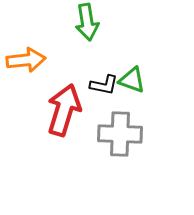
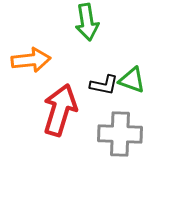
orange arrow: moved 5 px right
red arrow: moved 4 px left
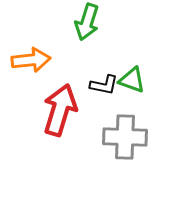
green arrow: rotated 27 degrees clockwise
gray cross: moved 5 px right, 3 px down
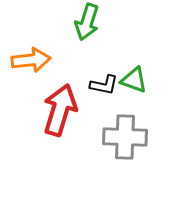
green triangle: moved 2 px right
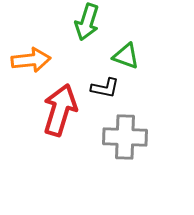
green triangle: moved 8 px left, 24 px up
black L-shape: moved 1 px right, 3 px down
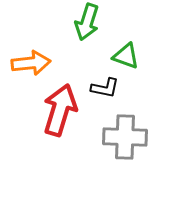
orange arrow: moved 3 px down
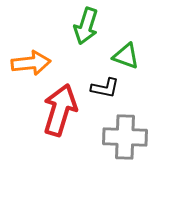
green arrow: moved 1 px left, 4 px down
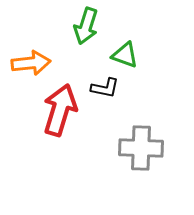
green triangle: moved 1 px left, 1 px up
gray cross: moved 16 px right, 11 px down
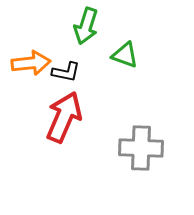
black L-shape: moved 39 px left, 16 px up
red arrow: moved 4 px right, 7 px down; rotated 6 degrees clockwise
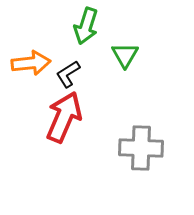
green triangle: rotated 40 degrees clockwise
black L-shape: moved 2 px right, 2 px down; rotated 136 degrees clockwise
